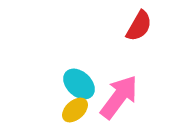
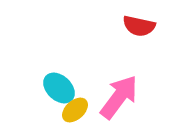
red semicircle: rotated 72 degrees clockwise
cyan ellipse: moved 20 px left, 4 px down
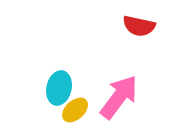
cyan ellipse: rotated 60 degrees clockwise
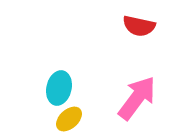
pink arrow: moved 18 px right, 1 px down
yellow ellipse: moved 6 px left, 9 px down
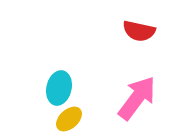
red semicircle: moved 5 px down
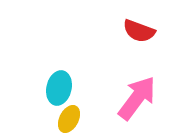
red semicircle: rotated 8 degrees clockwise
yellow ellipse: rotated 20 degrees counterclockwise
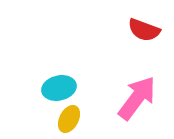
red semicircle: moved 5 px right, 1 px up
cyan ellipse: rotated 64 degrees clockwise
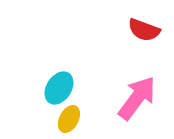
cyan ellipse: rotated 44 degrees counterclockwise
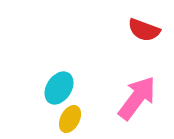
yellow ellipse: moved 1 px right
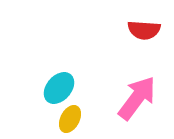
red semicircle: rotated 16 degrees counterclockwise
cyan ellipse: rotated 8 degrees clockwise
